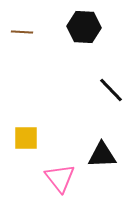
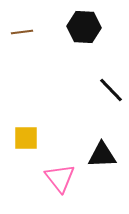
brown line: rotated 10 degrees counterclockwise
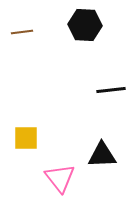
black hexagon: moved 1 px right, 2 px up
black line: rotated 52 degrees counterclockwise
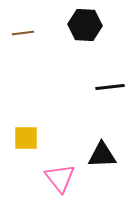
brown line: moved 1 px right, 1 px down
black line: moved 1 px left, 3 px up
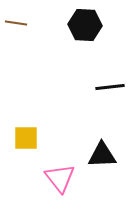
brown line: moved 7 px left, 10 px up; rotated 15 degrees clockwise
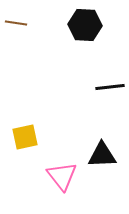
yellow square: moved 1 px left, 1 px up; rotated 12 degrees counterclockwise
pink triangle: moved 2 px right, 2 px up
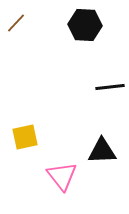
brown line: rotated 55 degrees counterclockwise
black triangle: moved 4 px up
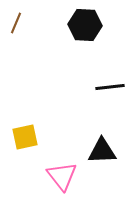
brown line: rotated 20 degrees counterclockwise
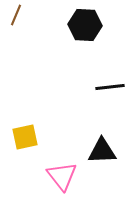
brown line: moved 8 px up
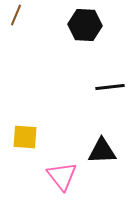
yellow square: rotated 16 degrees clockwise
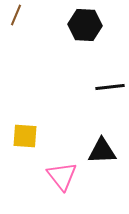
yellow square: moved 1 px up
